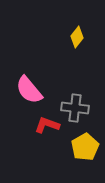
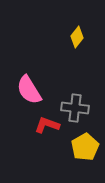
pink semicircle: rotated 8 degrees clockwise
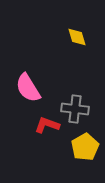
yellow diamond: rotated 55 degrees counterclockwise
pink semicircle: moved 1 px left, 2 px up
gray cross: moved 1 px down
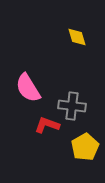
gray cross: moved 3 px left, 3 px up
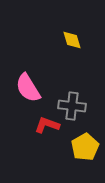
yellow diamond: moved 5 px left, 3 px down
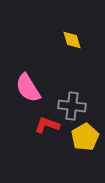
yellow pentagon: moved 10 px up
